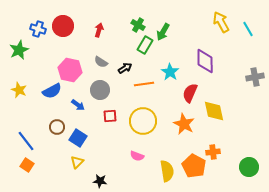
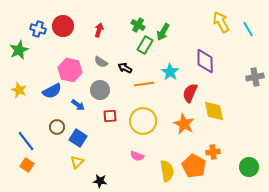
black arrow: rotated 120 degrees counterclockwise
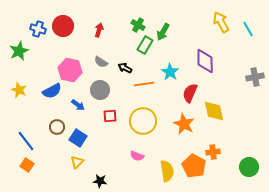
green star: moved 1 px down
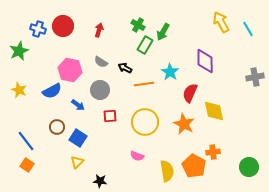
yellow circle: moved 2 px right, 1 px down
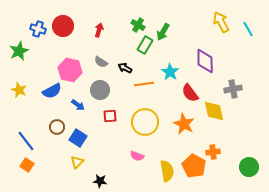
gray cross: moved 22 px left, 12 px down
red semicircle: rotated 60 degrees counterclockwise
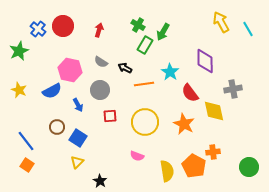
blue cross: rotated 21 degrees clockwise
blue arrow: rotated 24 degrees clockwise
black star: rotated 24 degrees clockwise
